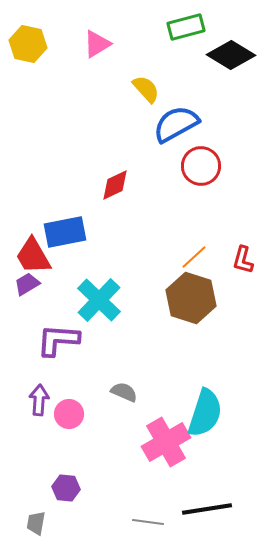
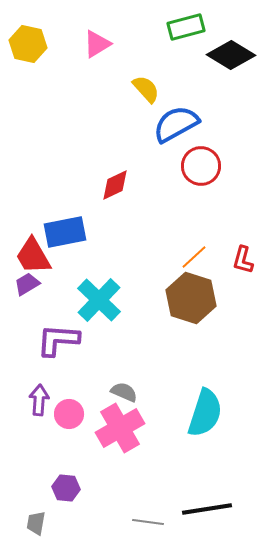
pink cross: moved 46 px left, 14 px up
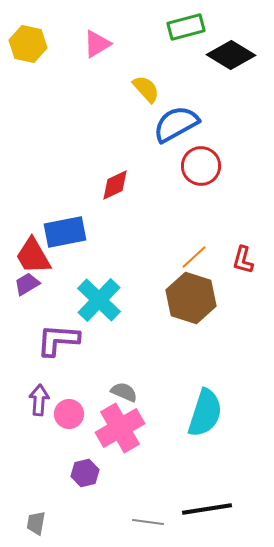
purple hexagon: moved 19 px right, 15 px up; rotated 20 degrees counterclockwise
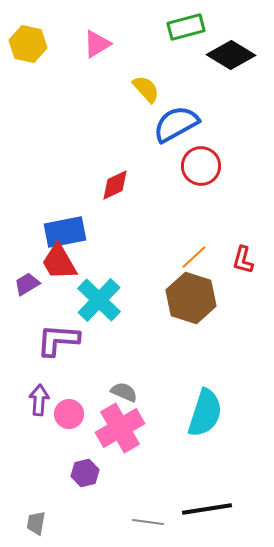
red trapezoid: moved 26 px right, 6 px down
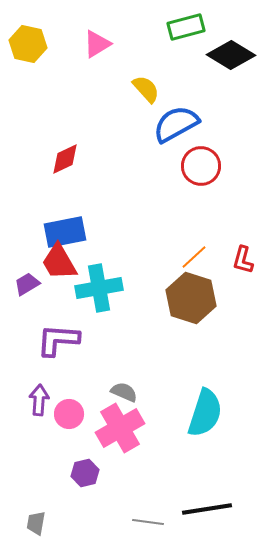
red diamond: moved 50 px left, 26 px up
cyan cross: moved 12 px up; rotated 36 degrees clockwise
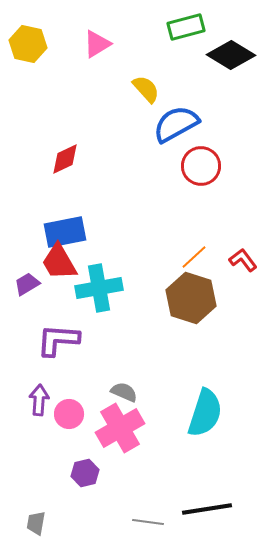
red L-shape: rotated 128 degrees clockwise
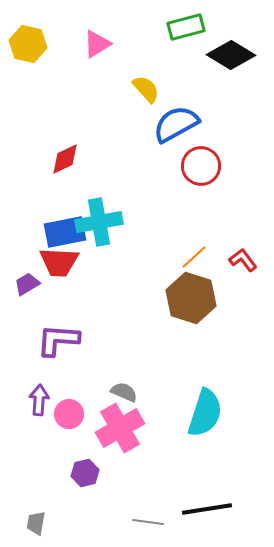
red trapezoid: rotated 57 degrees counterclockwise
cyan cross: moved 66 px up
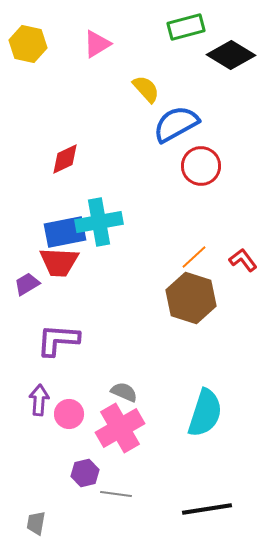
gray line: moved 32 px left, 28 px up
